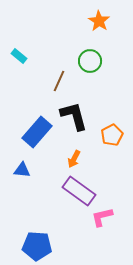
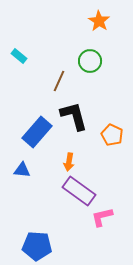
orange pentagon: rotated 20 degrees counterclockwise
orange arrow: moved 5 px left, 3 px down; rotated 18 degrees counterclockwise
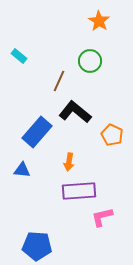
black L-shape: moved 1 px right, 4 px up; rotated 36 degrees counterclockwise
purple rectangle: rotated 40 degrees counterclockwise
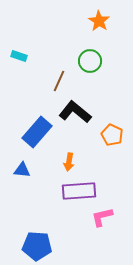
cyan rectangle: rotated 21 degrees counterclockwise
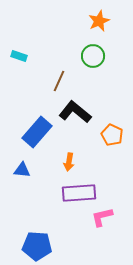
orange star: rotated 15 degrees clockwise
green circle: moved 3 px right, 5 px up
purple rectangle: moved 2 px down
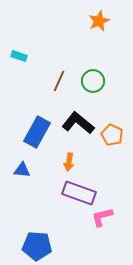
green circle: moved 25 px down
black L-shape: moved 3 px right, 11 px down
blue rectangle: rotated 12 degrees counterclockwise
purple rectangle: rotated 24 degrees clockwise
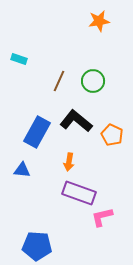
orange star: rotated 15 degrees clockwise
cyan rectangle: moved 3 px down
black L-shape: moved 2 px left, 2 px up
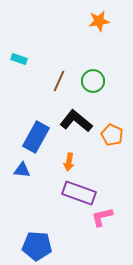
blue rectangle: moved 1 px left, 5 px down
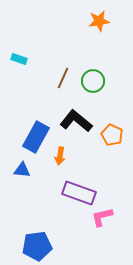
brown line: moved 4 px right, 3 px up
orange arrow: moved 9 px left, 6 px up
blue pentagon: rotated 12 degrees counterclockwise
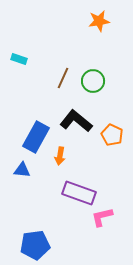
blue pentagon: moved 2 px left, 1 px up
